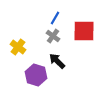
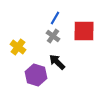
black arrow: moved 1 px down
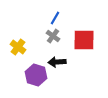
red square: moved 9 px down
black arrow: rotated 48 degrees counterclockwise
